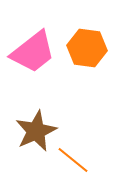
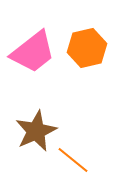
orange hexagon: rotated 21 degrees counterclockwise
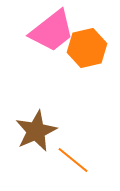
pink trapezoid: moved 19 px right, 21 px up
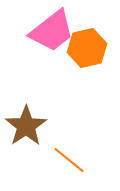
brown star: moved 10 px left, 5 px up; rotated 9 degrees counterclockwise
orange line: moved 4 px left
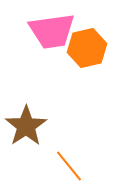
pink trapezoid: rotated 30 degrees clockwise
orange line: moved 6 px down; rotated 12 degrees clockwise
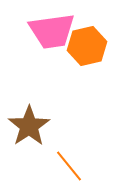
orange hexagon: moved 2 px up
brown star: moved 3 px right
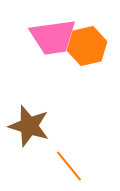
pink trapezoid: moved 1 px right, 6 px down
brown star: rotated 21 degrees counterclockwise
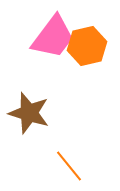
pink trapezoid: rotated 45 degrees counterclockwise
brown star: moved 13 px up
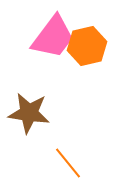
brown star: rotated 9 degrees counterclockwise
orange line: moved 1 px left, 3 px up
